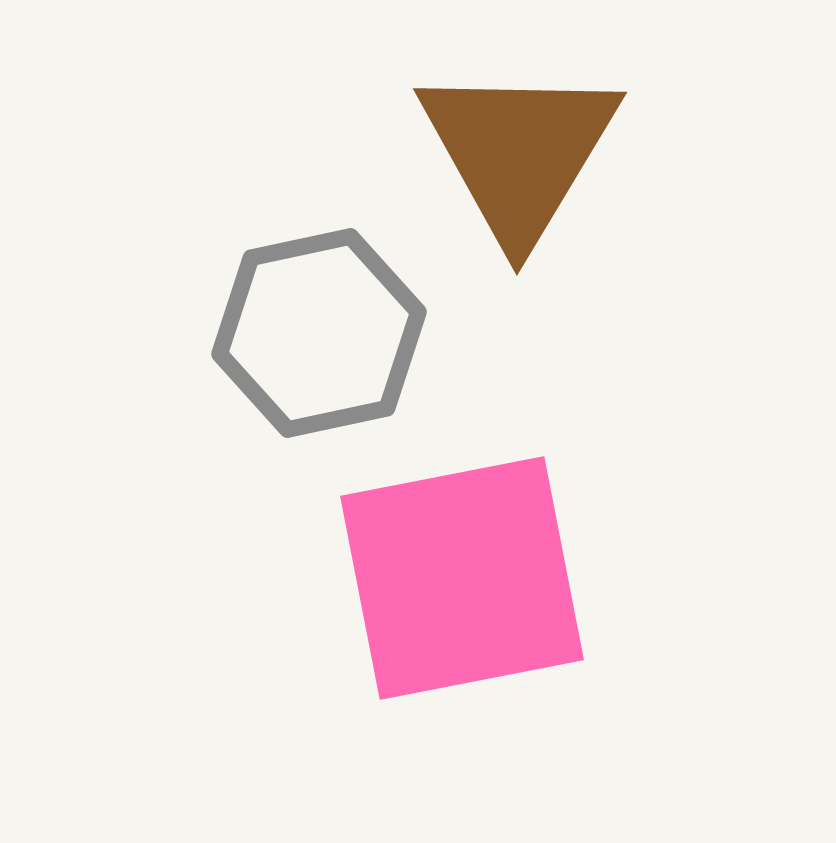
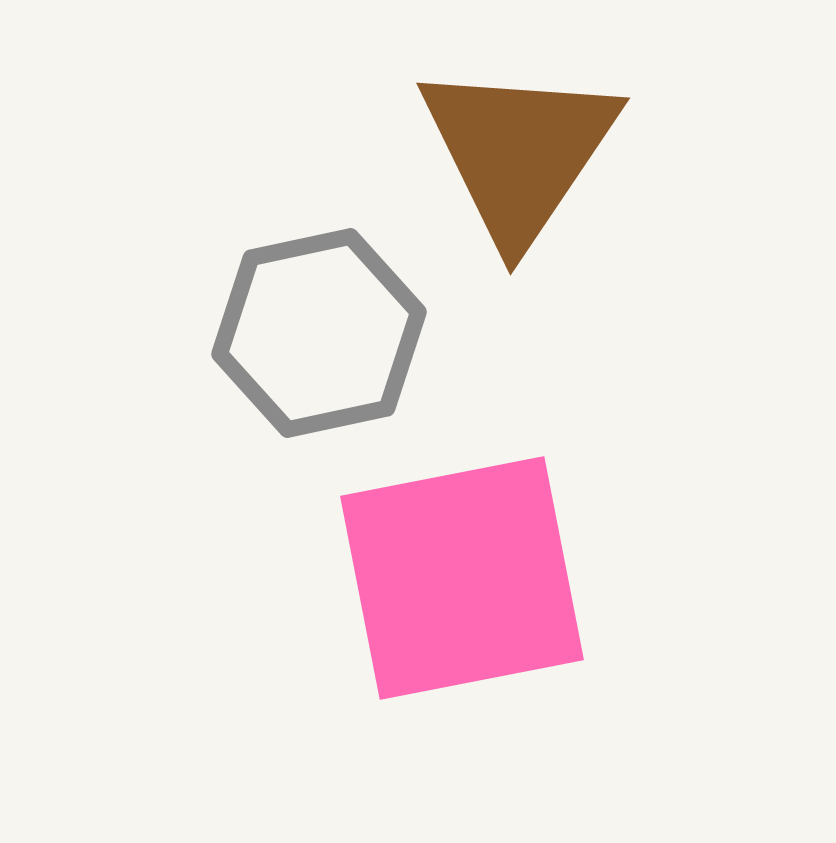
brown triangle: rotated 3 degrees clockwise
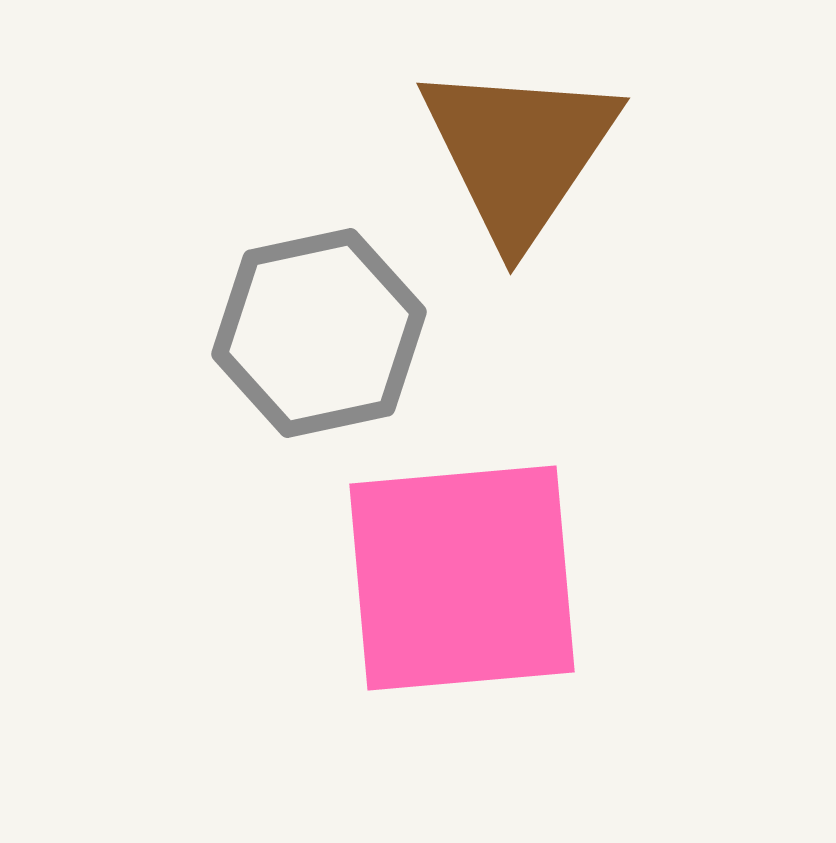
pink square: rotated 6 degrees clockwise
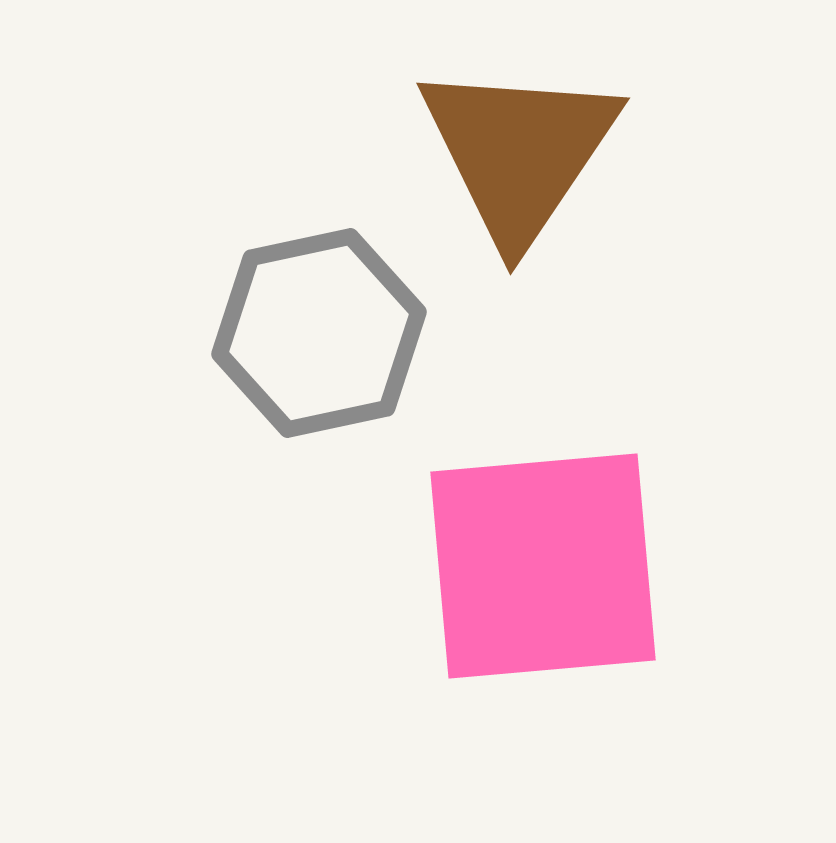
pink square: moved 81 px right, 12 px up
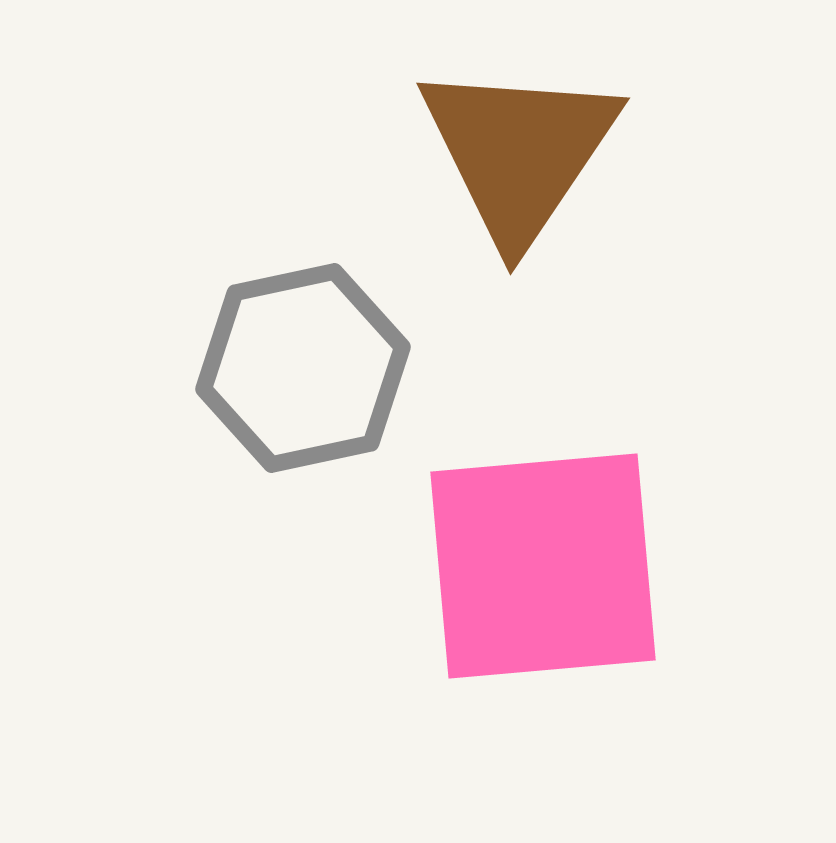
gray hexagon: moved 16 px left, 35 px down
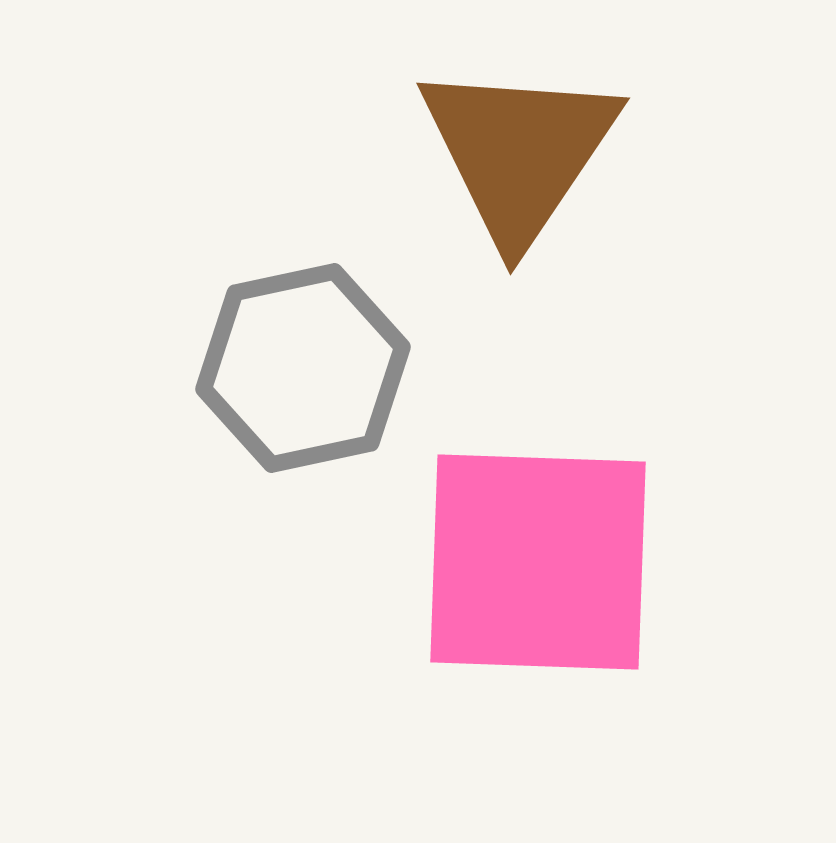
pink square: moved 5 px left, 4 px up; rotated 7 degrees clockwise
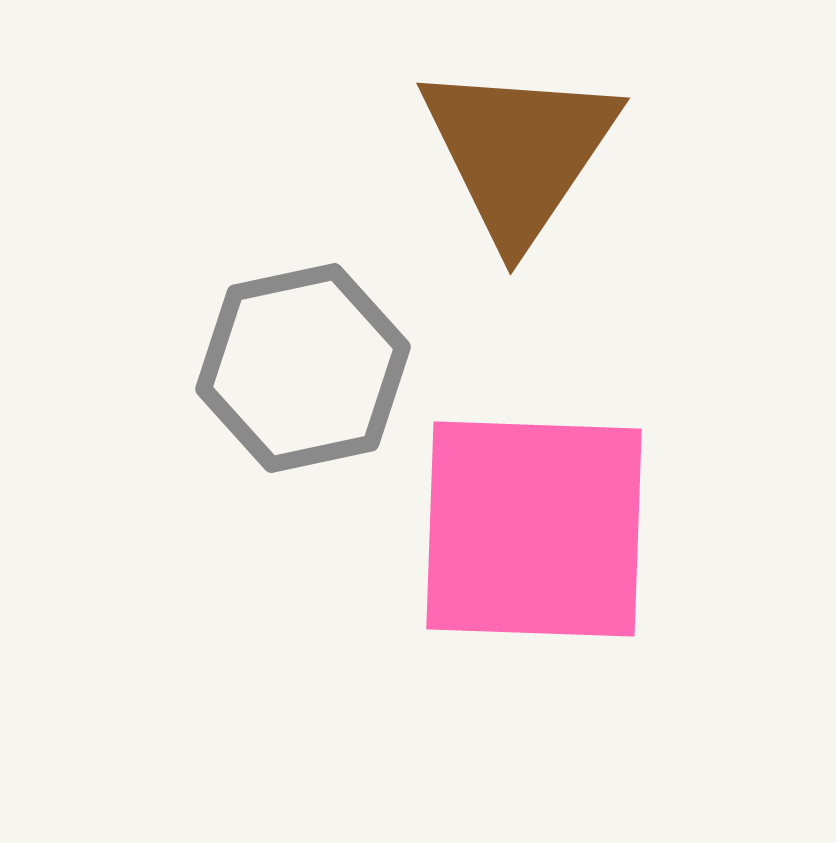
pink square: moved 4 px left, 33 px up
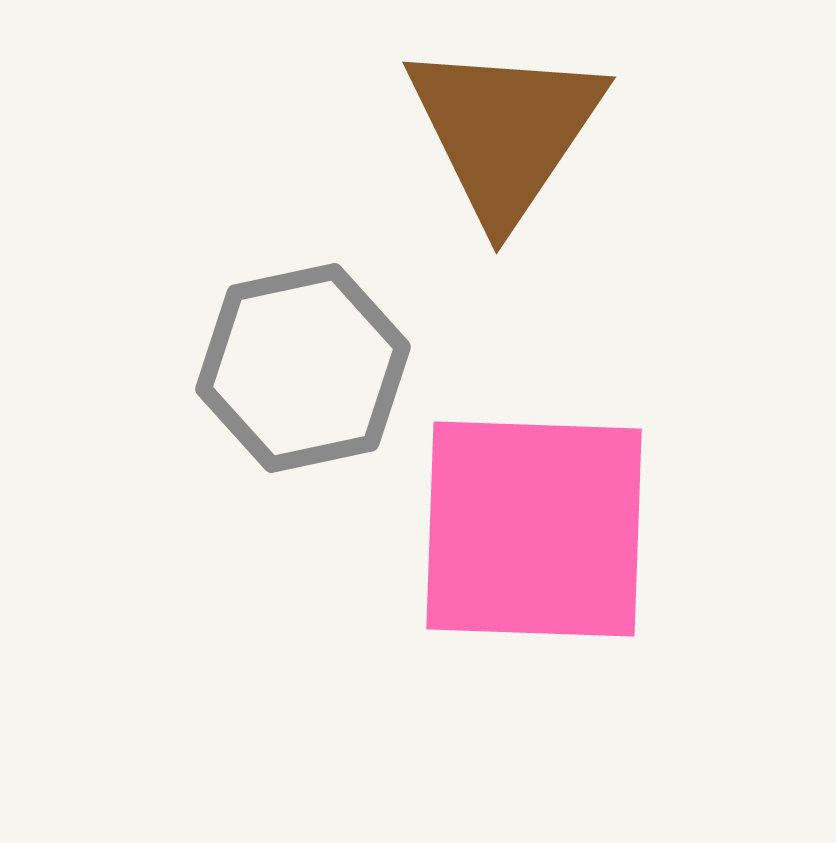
brown triangle: moved 14 px left, 21 px up
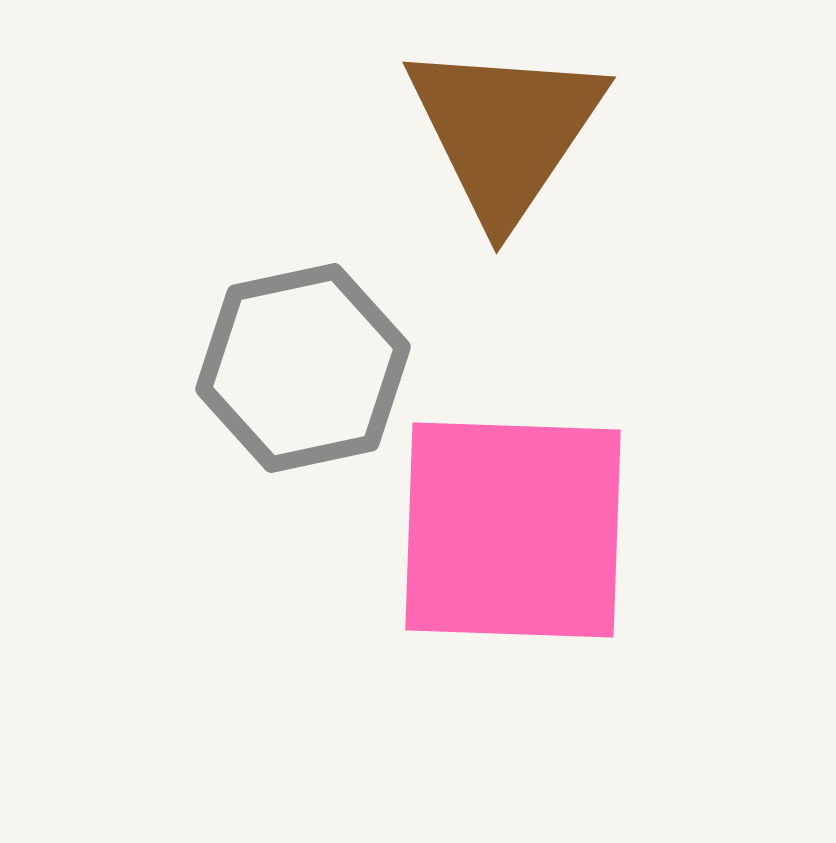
pink square: moved 21 px left, 1 px down
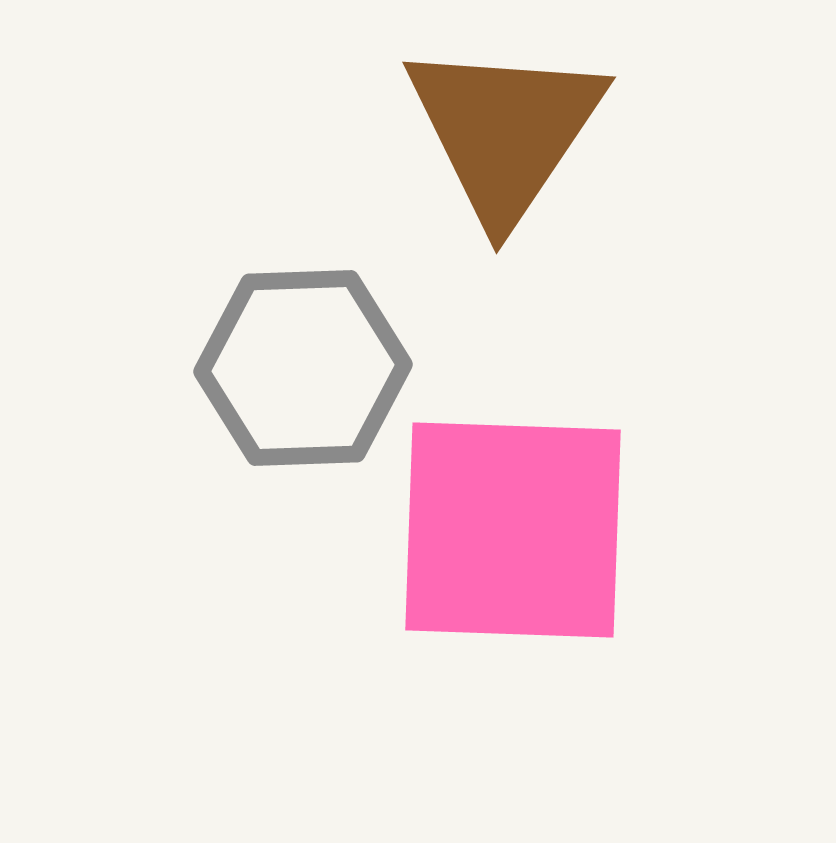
gray hexagon: rotated 10 degrees clockwise
